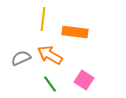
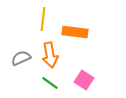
orange arrow: rotated 130 degrees counterclockwise
green line: moved 1 px up; rotated 18 degrees counterclockwise
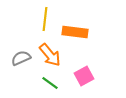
yellow line: moved 2 px right
orange arrow: rotated 30 degrees counterclockwise
pink square: moved 4 px up; rotated 30 degrees clockwise
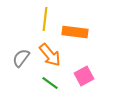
gray semicircle: rotated 30 degrees counterclockwise
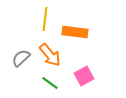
gray semicircle: rotated 12 degrees clockwise
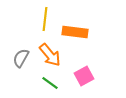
gray semicircle: rotated 18 degrees counterclockwise
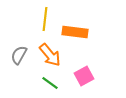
gray semicircle: moved 2 px left, 3 px up
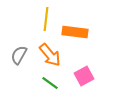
yellow line: moved 1 px right
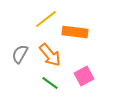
yellow line: rotated 45 degrees clockwise
gray semicircle: moved 1 px right, 1 px up
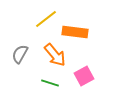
orange arrow: moved 5 px right
green line: rotated 18 degrees counterclockwise
